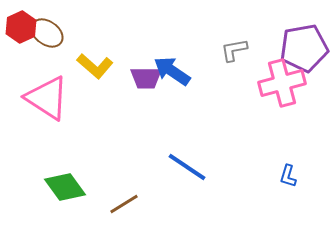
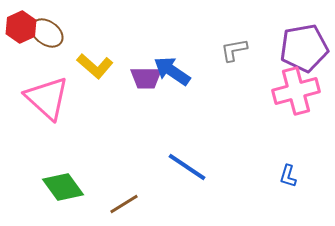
pink cross: moved 14 px right, 8 px down
pink triangle: rotated 9 degrees clockwise
green diamond: moved 2 px left
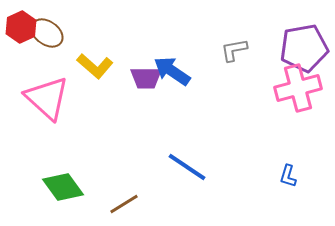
pink cross: moved 2 px right, 3 px up
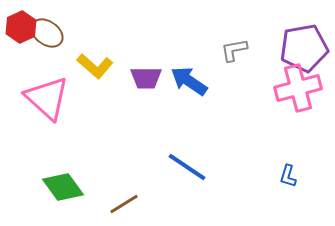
blue arrow: moved 17 px right, 10 px down
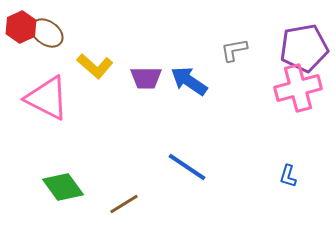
pink triangle: rotated 15 degrees counterclockwise
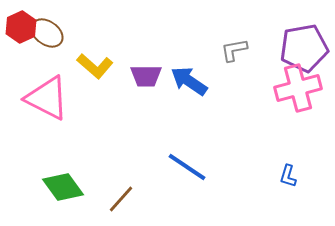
purple trapezoid: moved 2 px up
brown line: moved 3 px left, 5 px up; rotated 16 degrees counterclockwise
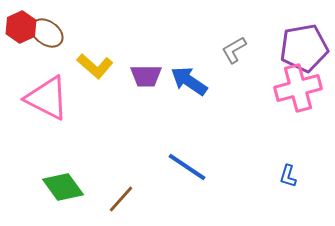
gray L-shape: rotated 20 degrees counterclockwise
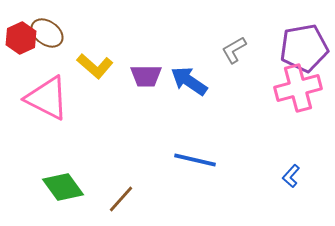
red hexagon: moved 11 px down
blue line: moved 8 px right, 7 px up; rotated 21 degrees counterclockwise
blue L-shape: moved 3 px right; rotated 25 degrees clockwise
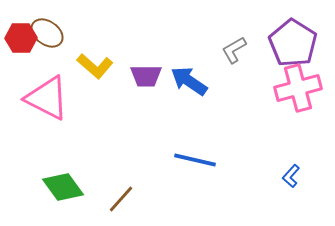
red hexagon: rotated 24 degrees clockwise
purple pentagon: moved 11 px left, 5 px up; rotated 30 degrees counterclockwise
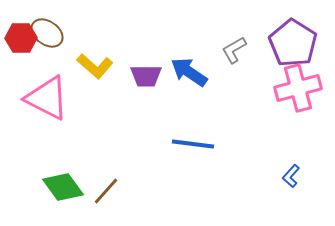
blue arrow: moved 9 px up
blue line: moved 2 px left, 16 px up; rotated 6 degrees counterclockwise
brown line: moved 15 px left, 8 px up
